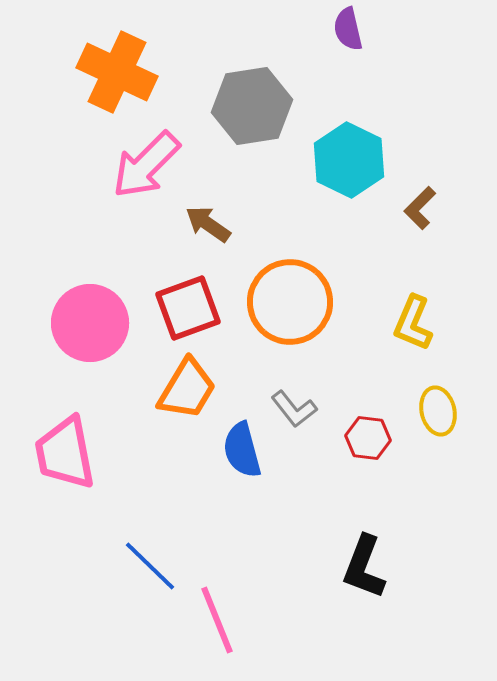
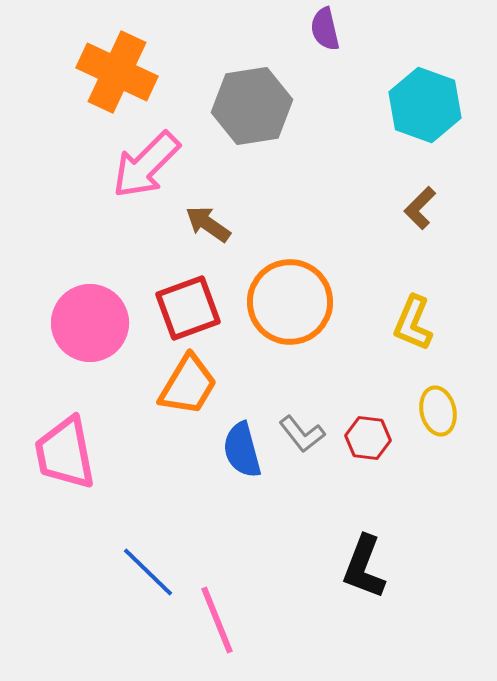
purple semicircle: moved 23 px left
cyan hexagon: moved 76 px right, 55 px up; rotated 6 degrees counterclockwise
orange trapezoid: moved 1 px right, 4 px up
gray L-shape: moved 8 px right, 25 px down
blue line: moved 2 px left, 6 px down
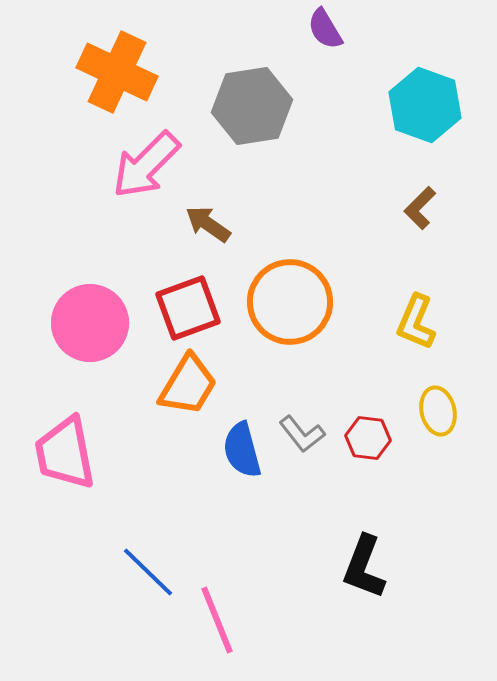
purple semicircle: rotated 18 degrees counterclockwise
yellow L-shape: moved 3 px right, 1 px up
